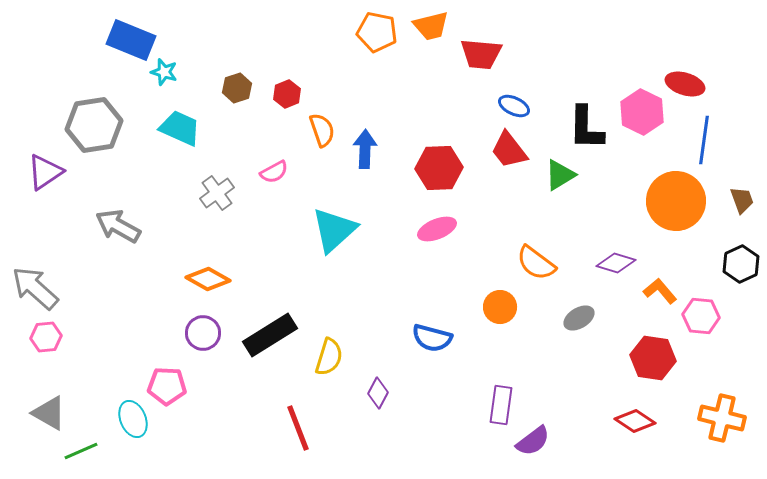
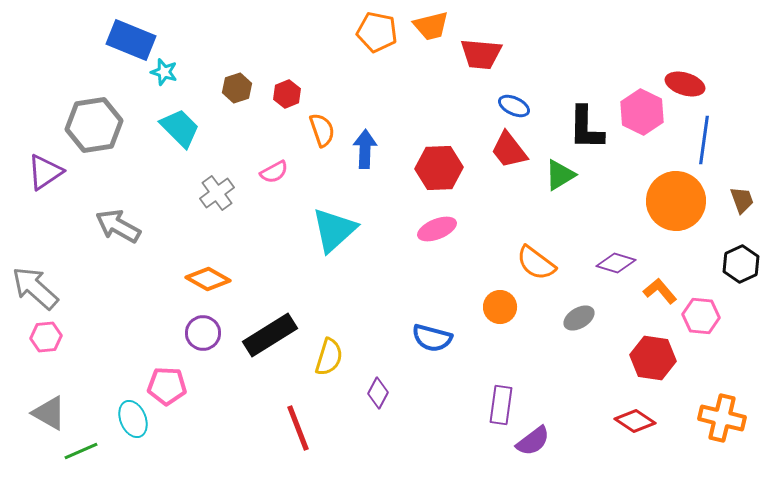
cyan trapezoid at (180, 128): rotated 21 degrees clockwise
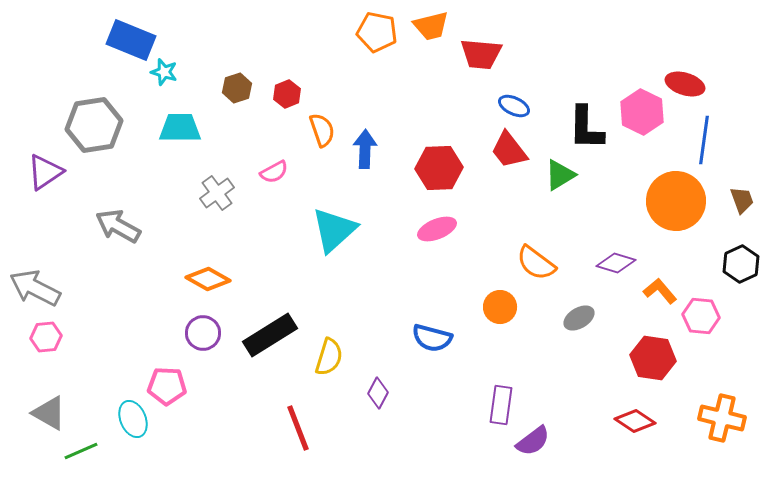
cyan trapezoid at (180, 128): rotated 45 degrees counterclockwise
gray arrow at (35, 288): rotated 15 degrees counterclockwise
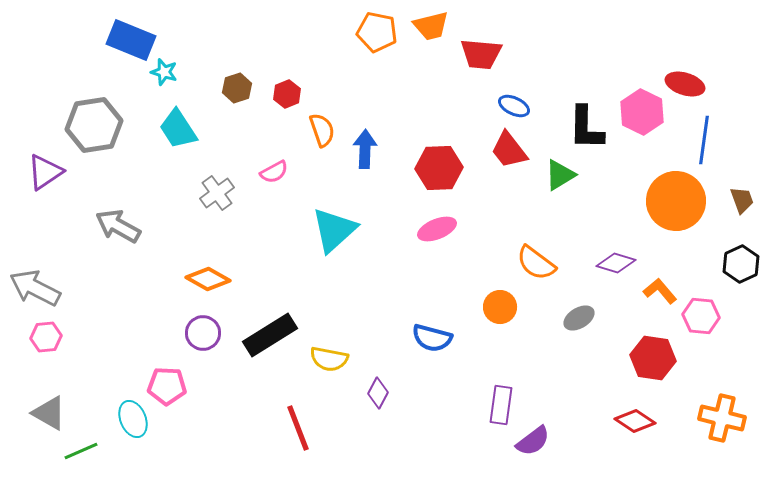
cyan trapezoid at (180, 128): moved 2 px left, 1 px down; rotated 123 degrees counterclockwise
yellow semicircle at (329, 357): moved 2 px down; rotated 84 degrees clockwise
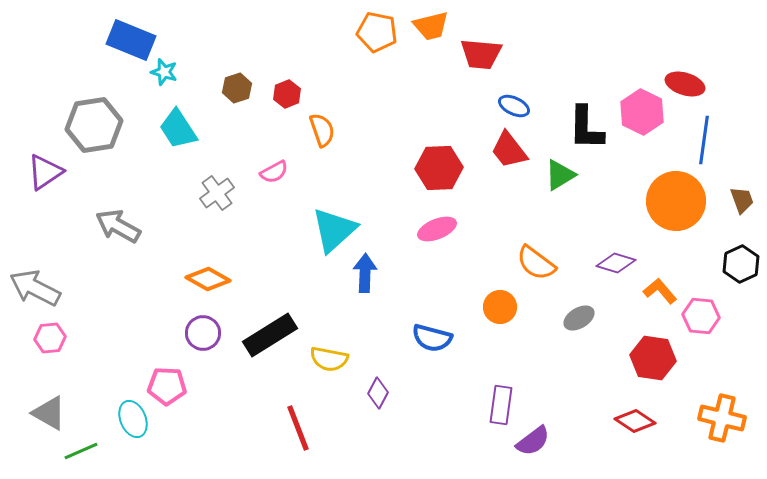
blue arrow at (365, 149): moved 124 px down
pink hexagon at (46, 337): moved 4 px right, 1 px down
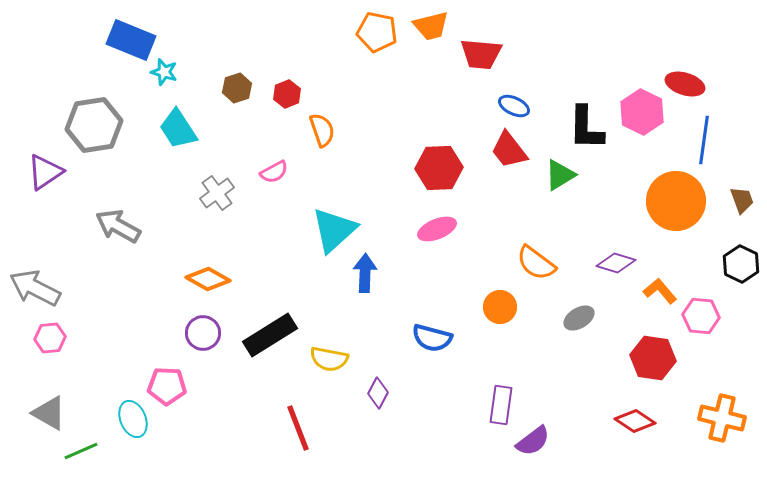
black hexagon at (741, 264): rotated 9 degrees counterclockwise
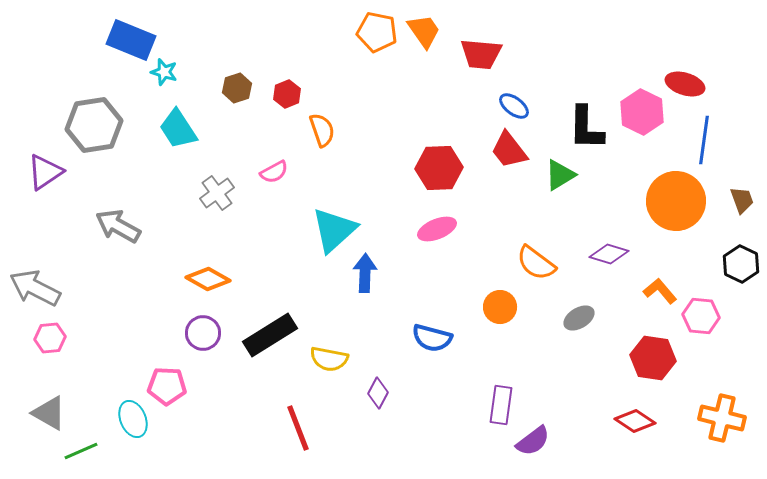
orange trapezoid at (431, 26): moved 7 px left, 5 px down; rotated 111 degrees counterclockwise
blue ellipse at (514, 106): rotated 12 degrees clockwise
purple diamond at (616, 263): moved 7 px left, 9 px up
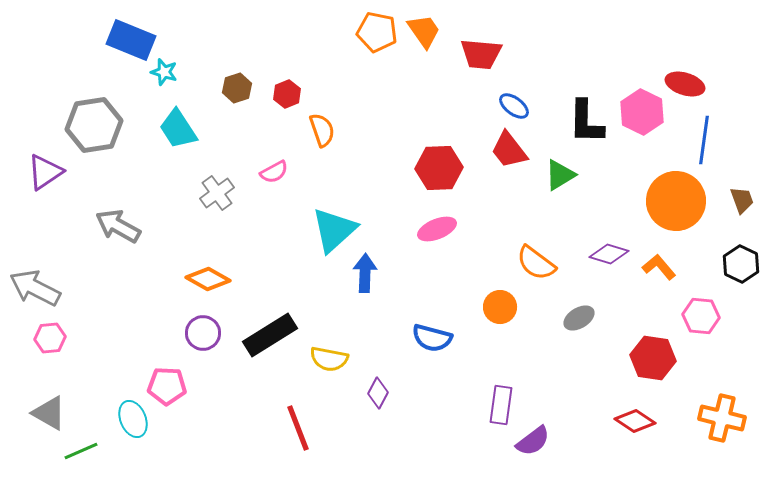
black L-shape at (586, 128): moved 6 px up
orange L-shape at (660, 291): moved 1 px left, 24 px up
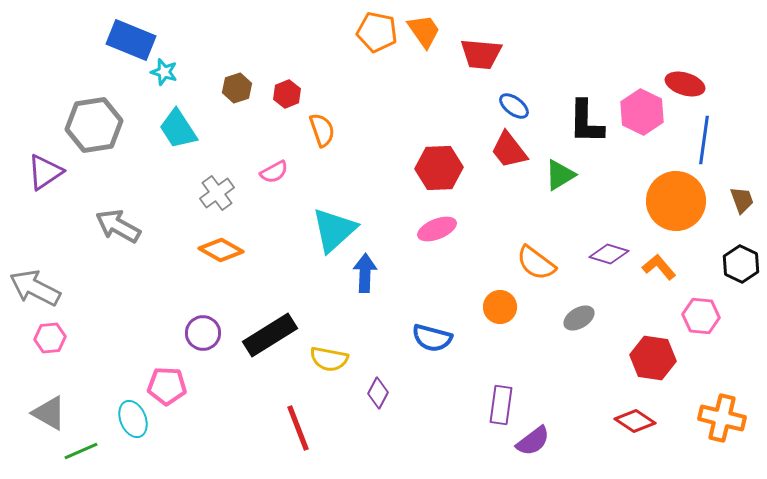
orange diamond at (208, 279): moved 13 px right, 29 px up
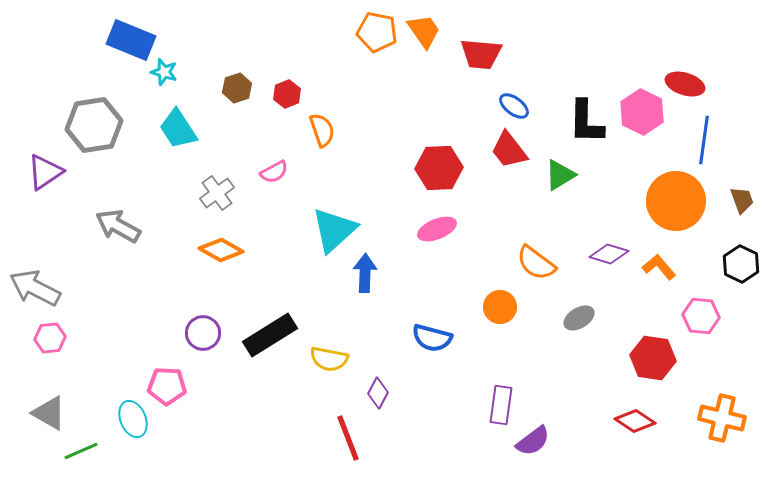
red line at (298, 428): moved 50 px right, 10 px down
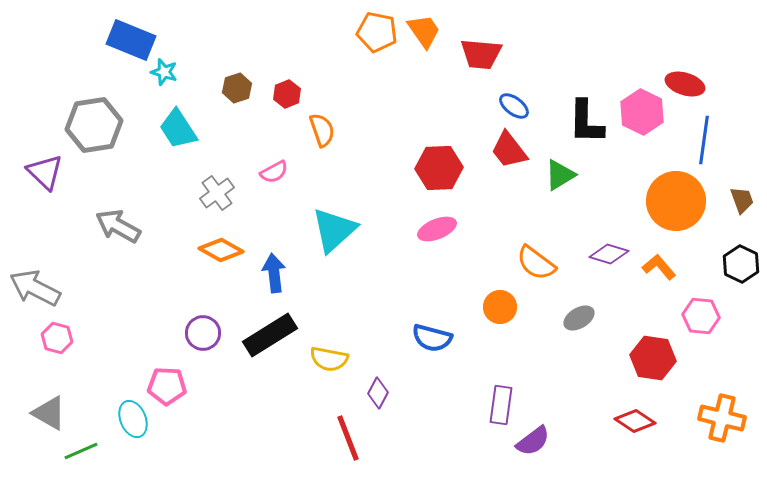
purple triangle at (45, 172): rotated 42 degrees counterclockwise
blue arrow at (365, 273): moved 91 px left; rotated 9 degrees counterclockwise
pink hexagon at (50, 338): moved 7 px right; rotated 20 degrees clockwise
